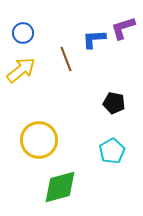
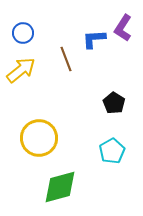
purple L-shape: rotated 40 degrees counterclockwise
black pentagon: rotated 20 degrees clockwise
yellow circle: moved 2 px up
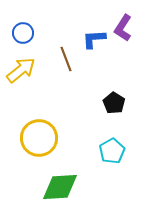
green diamond: rotated 12 degrees clockwise
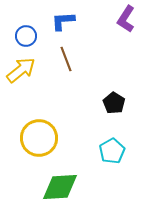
purple L-shape: moved 3 px right, 9 px up
blue circle: moved 3 px right, 3 px down
blue L-shape: moved 31 px left, 18 px up
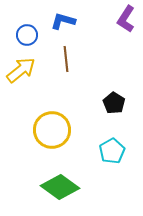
blue L-shape: rotated 20 degrees clockwise
blue circle: moved 1 px right, 1 px up
brown line: rotated 15 degrees clockwise
yellow circle: moved 13 px right, 8 px up
green diamond: rotated 39 degrees clockwise
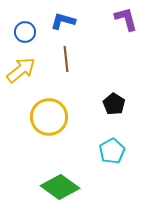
purple L-shape: rotated 132 degrees clockwise
blue circle: moved 2 px left, 3 px up
black pentagon: moved 1 px down
yellow circle: moved 3 px left, 13 px up
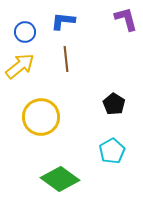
blue L-shape: rotated 10 degrees counterclockwise
yellow arrow: moved 1 px left, 4 px up
yellow circle: moved 8 px left
green diamond: moved 8 px up
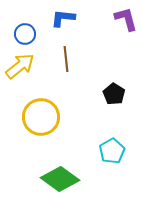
blue L-shape: moved 3 px up
blue circle: moved 2 px down
black pentagon: moved 10 px up
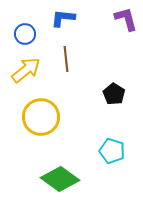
yellow arrow: moved 6 px right, 4 px down
cyan pentagon: rotated 25 degrees counterclockwise
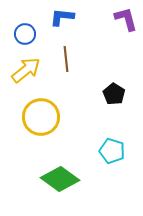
blue L-shape: moved 1 px left, 1 px up
